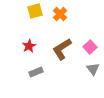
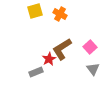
orange cross: rotated 16 degrees counterclockwise
red star: moved 20 px right, 13 px down
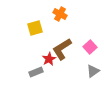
yellow square: moved 17 px down
gray triangle: moved 2 px down; rotated 32 degrees clockwise
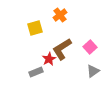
orange cross: moved 1 px down; rotated 24 degrees clockwise
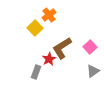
orange cross: moved 11 px left
yellow square: rotated 28 degrees counterclockwise
brown L-shape: moved 1 px up
gray rectangle: rotated 48 degrees counterclockwise
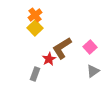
orange cross: moved 14 px left
gray rectangle: moved 1 px left, 2 px down
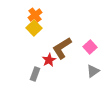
yellow square: moved 1 px left
red star: moved 1 px down
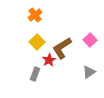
yellow square: moved 3 px right, 14 px down
pink square: moved 7 px up
gray triangle: moved 4 px left, 1 px down
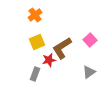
yellow square: rotated 21 degrees clockwise
red star: rotated 16 degrees clockwise
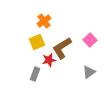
orange cross: moved 9 px right, 6 px down
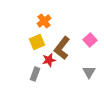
brown L-shape: rotated 20 degrees counterclockwise
gray triangle: rotated 24 degrees counterclockwise
